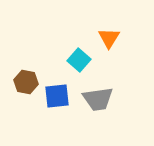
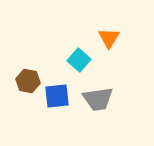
brown hexagon: moved 2 px right, 1 px up
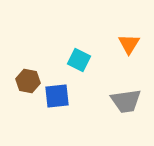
orange triangle: moved 20 px right, 6 px down
cyan square: rotated 15 degrees counterclockwise
gray trapezoid: moved 28 px right, 2 px down
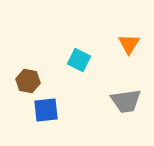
blue square: moved 11 px left, 14 px down
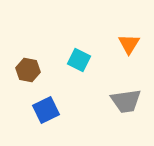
brown hexagon: moved 11 px up
blue square: rotated 20 degrees counterclockwise
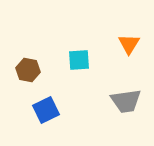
cyan square: rotated 30 degrees counterclockwise
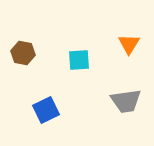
brown hexagon: moved 5 px left, 17 px up
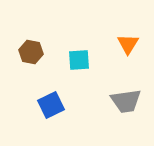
orange triangle: moved 1 px left
brown hexagon: moved 8 px right, 1 px up
blue square: moved 5 px right, 5 px up
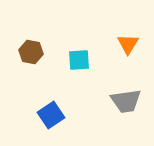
blue square: moved 10 px down; rotated 8 degrees counterclockwise
